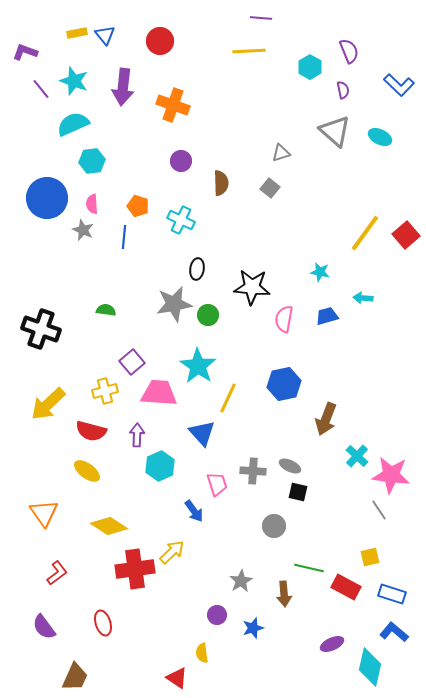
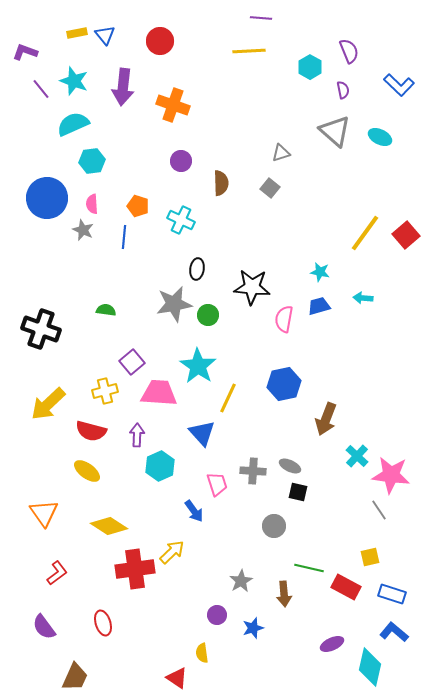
blue trapezoid at (327, 316): moved 8 px left, 10 px up
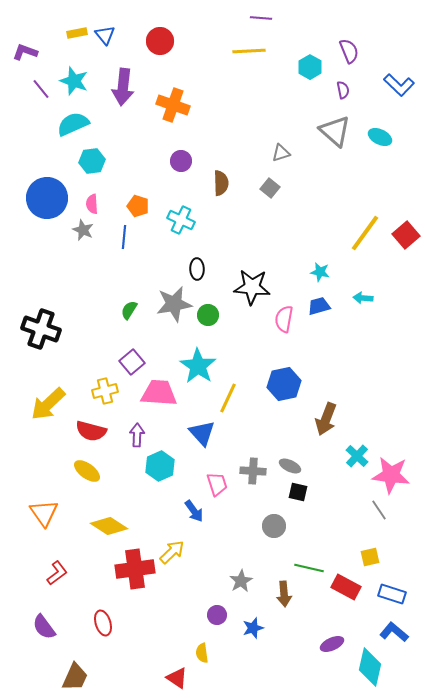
black ellipse at (197, 269): rotated 10 degrees counterclockwise
green semicircle at (106, 310): moved 23 px right; rotated 66 degrees counterclockwise
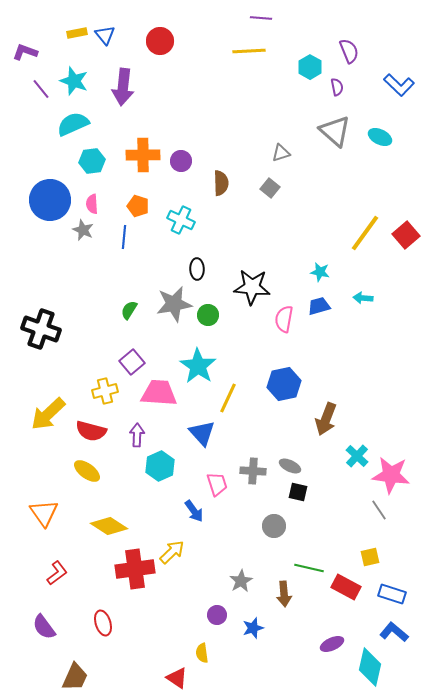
purple semicircle at (343, 90): moved 6 px left, 3 px up
orange cross at (173, 105): moved 30 px left, 50 px down; rotated 20 degrees counterclockwise
blue circle at (47, 198): moved 3 px right, 2 px down
yellow arrow at (48, 404): moved 10 px down
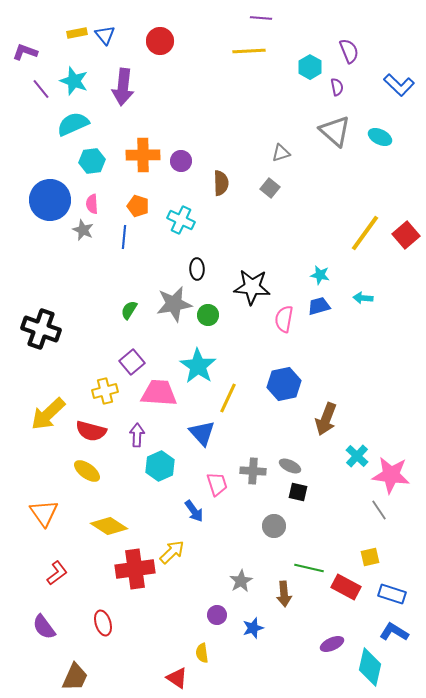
cyan star at (320, 272): moved 3 px down
blue L-shape at (394, 632): rotated 8 degrees counterclockwise
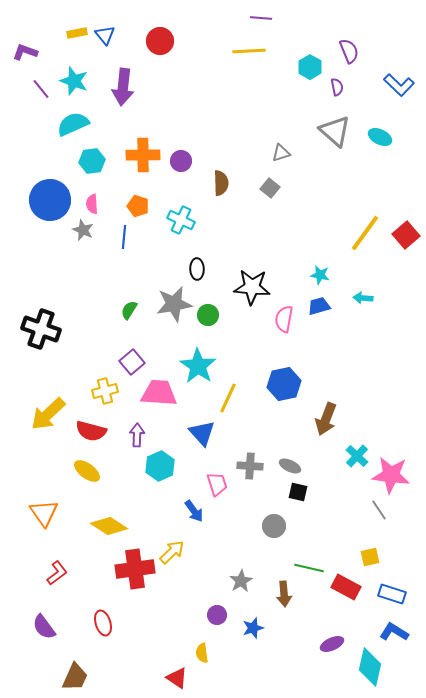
gray cross at (253, 471): moved 3 px left, 5 px up
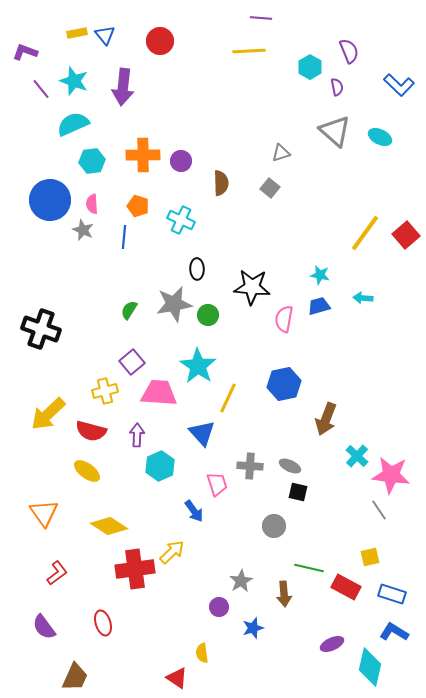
purple circle at (217, 615): moved 2 px right, 8 px up
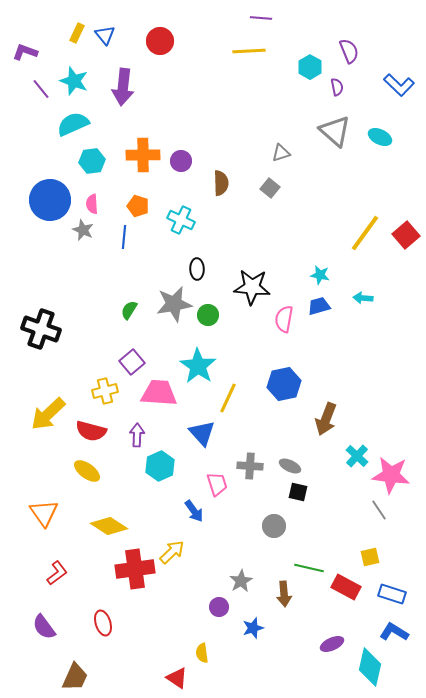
yellow rectangle at (77, 33): rotated 54 degrees counterclockwise
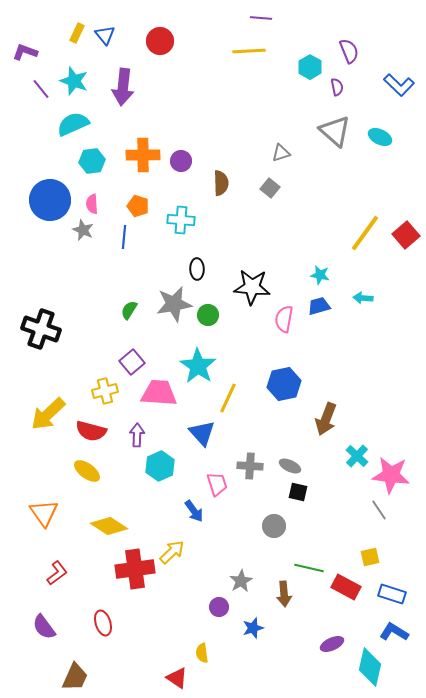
cyan cross at (181, 220): rotated 20 degrees counterclockwise
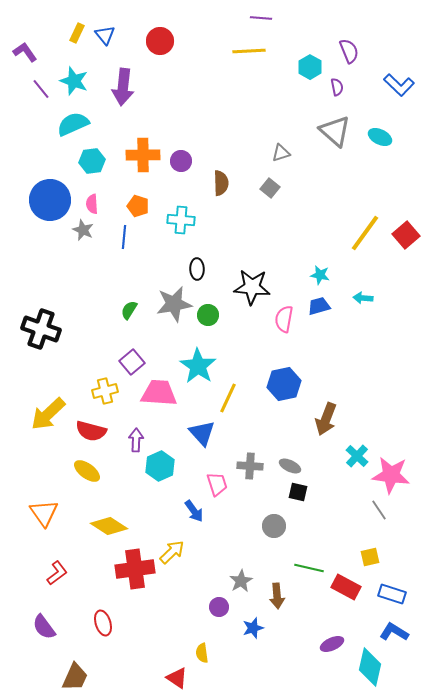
purple L-shape at (25, 52): rotated 35 degrees clockwise
purple arrow at (137, 435): moved 1 px left, 5 px down
brown arrow at (284, 594): moved 7 px left, 2 px down
